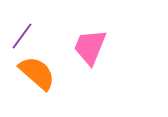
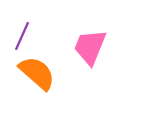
purple line: rotated 12 degrees counterclockwise
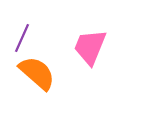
purple line: moved 2 px down
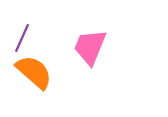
orange semicircle: moved 3 px left, 1 px up
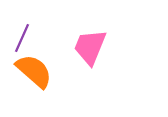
orange semicircle: moved 1 px up
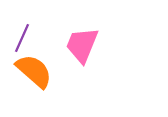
pink trapezoid: moved 8 px left, 2 px up
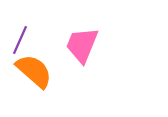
purple line: moved 2 px left, 2 px down
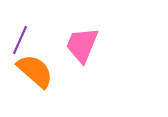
orange semicircle: moved 1 px right
